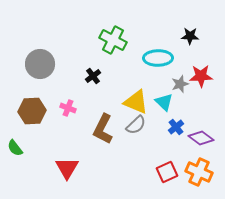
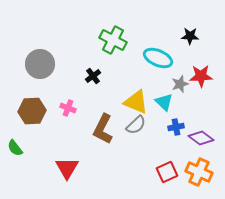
cyan ellipse: rotated 24 degrees clockwise
blue cross: rotated 28 degrees clockwise
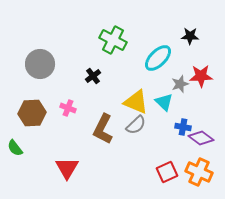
cyan ellipse: rotated 68 degrees counterclockwise
brown hexagon: moved 2 px down
blue cross: moved 7 px right; rotated 21 degrees clockwise
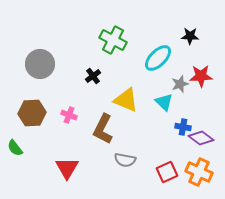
yellow triangle: moved 10 px left, 2 px up
pink cross: moved 1 px right, 7 px down
gray semicircle: moved 11 px left, 35 px down; rotated 55 degrees clockwise
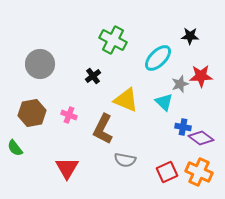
brown hexagon: rotated 8 degrees counterclockwise
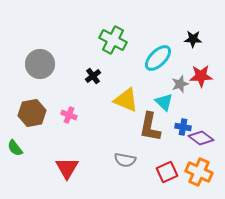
black star: moved 3 px right, 3 px down
brown L-shape: moved 47 px right, 2 px up; rotated 16 degrees counterclockwise
